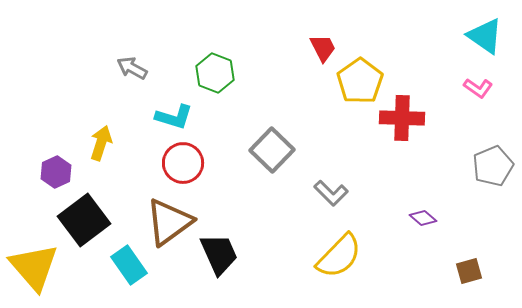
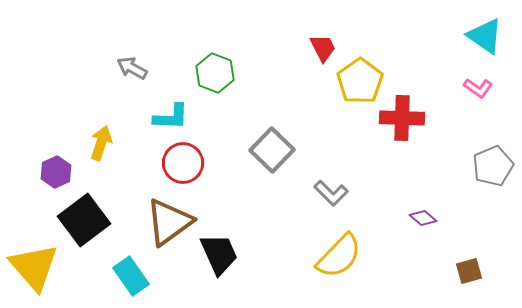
cyan L-shape: moved 3 px left; rotated 15 degrees counterclockwise
cyan rectangle: moved 2 px right, 11 px down
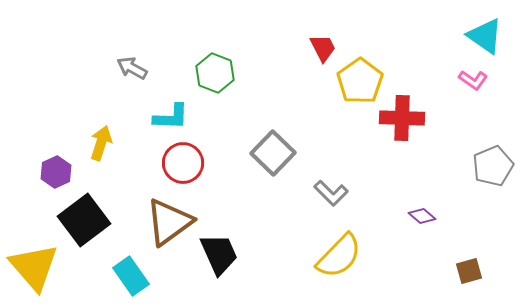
pink L-shape: moved 5 px left, 8 px up
gray square: moved 1 px right, 3 px down
purple diamond: moved 1 px left, 2 px up
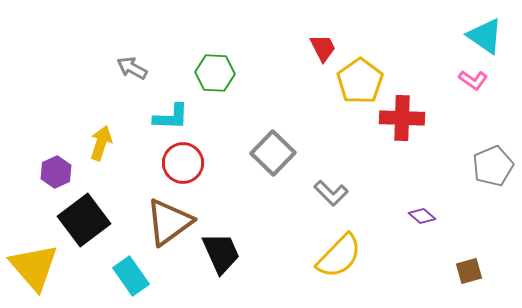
green hexagon: rotated 18 degrees counterclockwise
black trapezoid: moved 2 px right, 1 px up
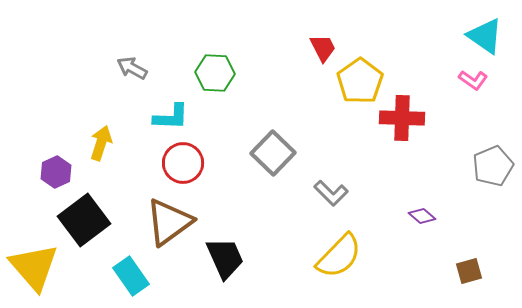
black trapezoid: moved 4 px right, 5 px down
